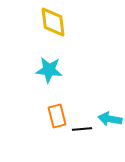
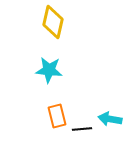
yellow diamond: rotated 20 degrees clockwise
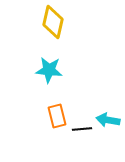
cyan arrow: moved 2 px left, 1 px down
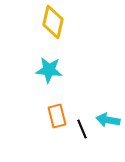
black line: rotated 72 degrees clockwise
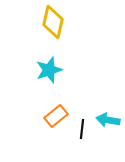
cyan star: rotated 24 degrees counterclockwise
orange rectangle: moved 1 px left; rotated 65 degrees clockwise
black line: rotated 30 degrees clockwise
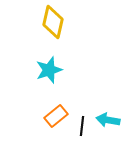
black line: moved 3 px up
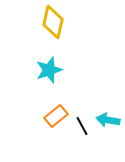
black line: rotated 36 degrees counterclockwise
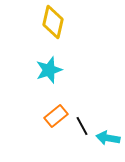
cyan arrow: moved 18 px down
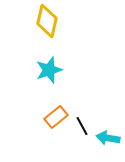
yellow diamond: moved 6 px left, 1 px up
orange rectangle: moved 1 px down
